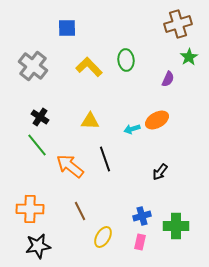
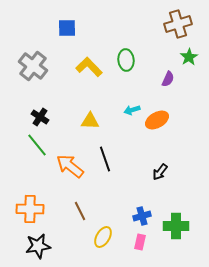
cyan arrow: moved 19 px up
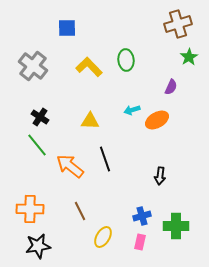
purple semicircle: moved 3 px right, 8 px down
black arrow: moved 4 px down; rotated 30 degrees counterclockwise
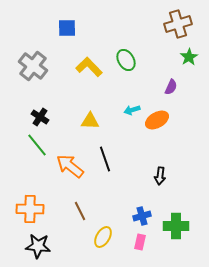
green ellipse: rotated 25 degrees counterclockwise
black star: rotated 15 degrees clockwise
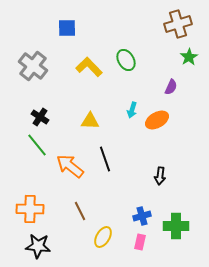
cyan arrow: rotated 56 degrees counterclockwise
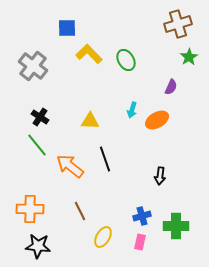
yellow L-shape: moved 13 px up
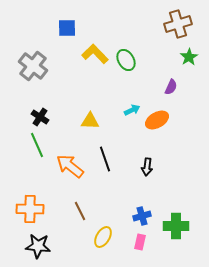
yellow L-shape: moved 6 px right
cyan arrow: rotated 133 degrees counterclockwise
green line: rotated 15 degrees clockwise
black arrow: moved 13 px left, 9 px up
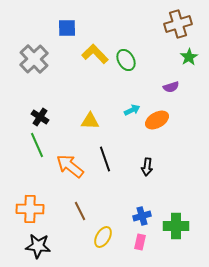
gray cross: moved 1 px right, 7 px up; rotated 8 degrees clockwise
purple semicircle: rotated 49 degrees clockwise
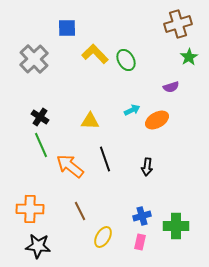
green line: moved 4 px right
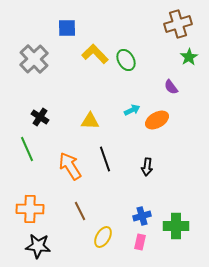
purple semicircle: rotated 70 degrees clockwise
green line: moved 14 px left, 4 px down
orange arrow: rotated 20 degrees clockwise
